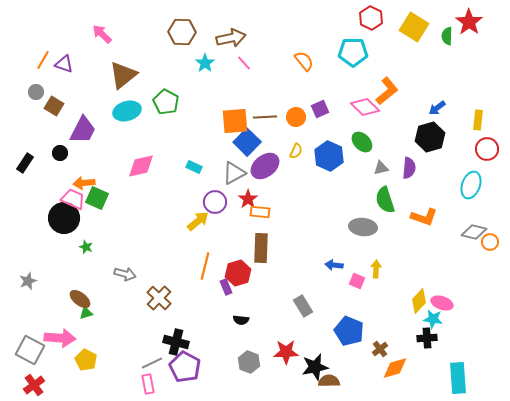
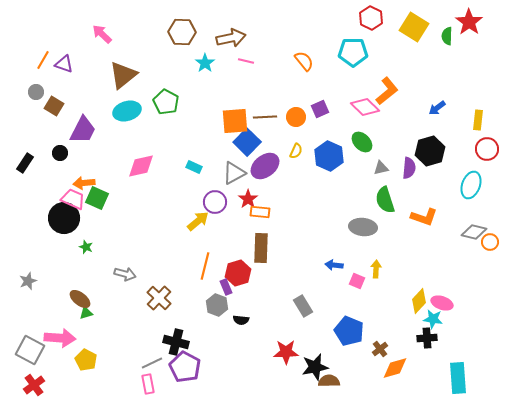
pink line at (244, 63): moved 2 px right, 2 px up; rotated 35 degrees counterclockwise
black hexagon at (430, 137): moved 14 px down
gray hexagon at (249, 362): moved 32 px left, 57 px up
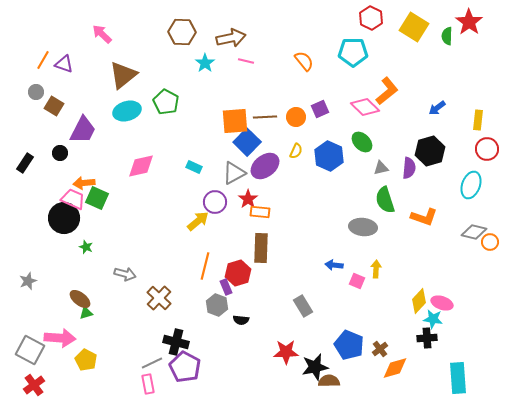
blue pentagon at (349, 331): moved 14 px down
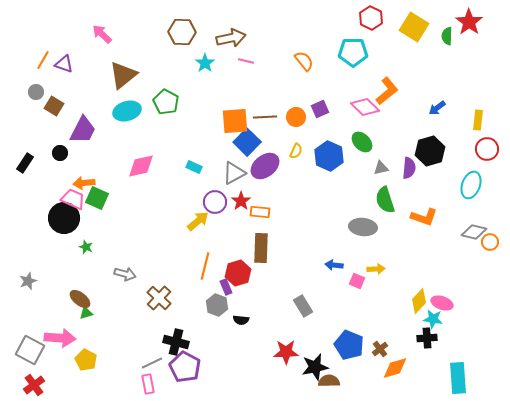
red star at (248, 199): moved 7 px left, 2 px down
yellow arrow at (376, 269): rotated 84 degrees clockwise
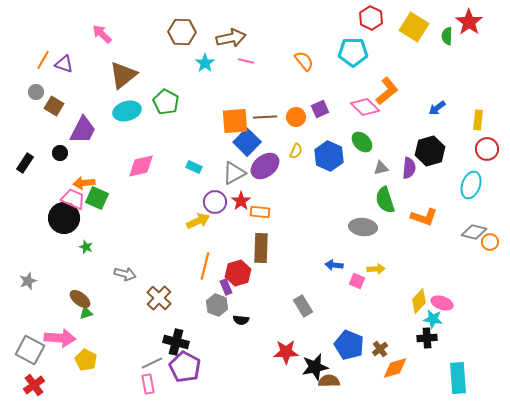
yellow arrow at (198, 221): rotated 15 degrees clockwise
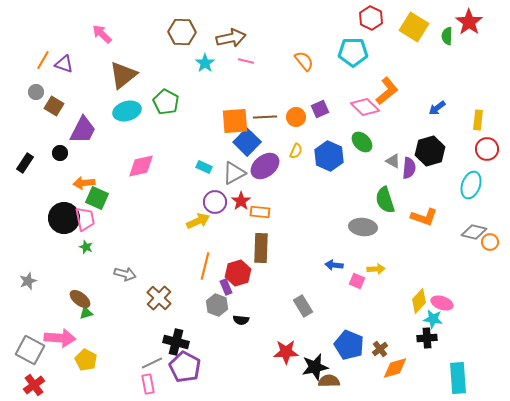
cyan rectangle at (194, 167): moved 10 px right
gray triangle at (381, 168): moved 12 px right, 7 px up; rotated 42 degrees clockwise
pink trapezoid at (73, 199): moved 12 px right, 20 px down; rotated 55 degrees clockwise
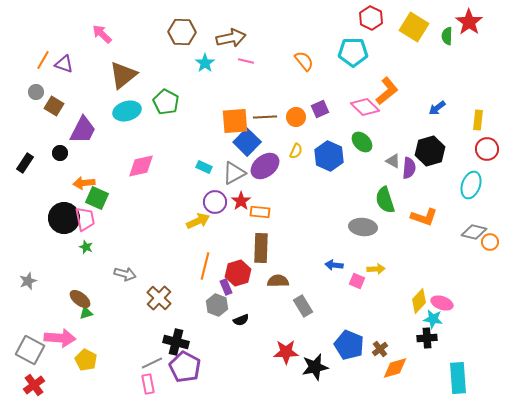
black semicircle at (241, 320): rotated 28 degrees counterclockwise
brown semicircle at (329, 381): moved 51 px left, 100 px up
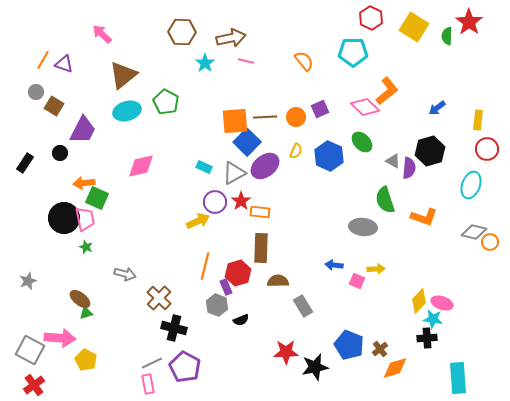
black cross at (176, 342): moved 2 px left, 14 px up
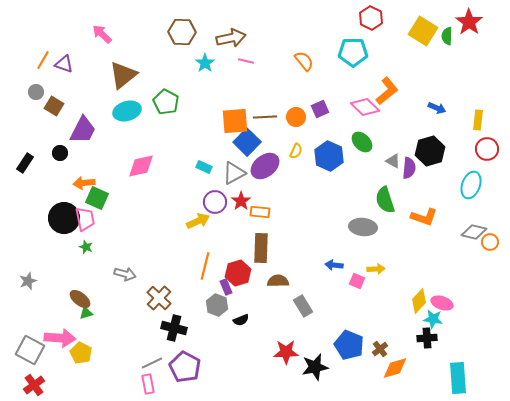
yellow square at (414, 27): moved 9 px right, 4 px down
blue arrow at (437, 108): rotated 120 degrees counterclockwise
yellow pentagon at (86, 360): moved 5 px left, 7 px up
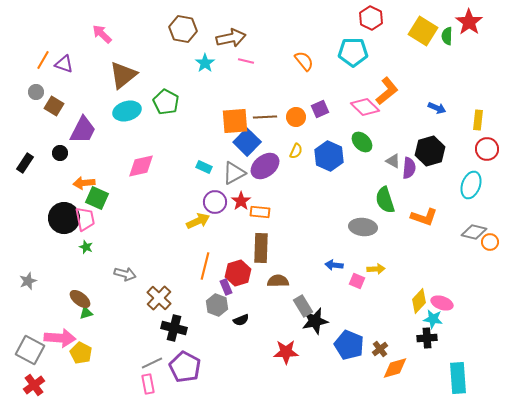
brown hexagon at (182, 32): moved 1 px right, 3 px up; rotated 8 degrees clockwise
black star at (315, 367): moved 46 px up
